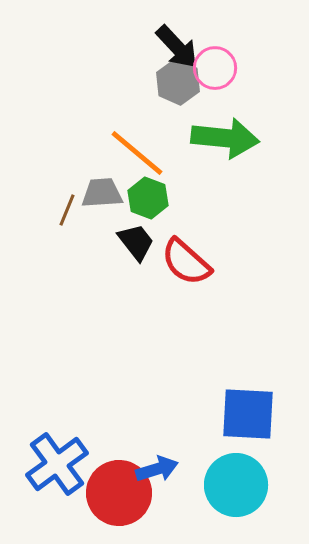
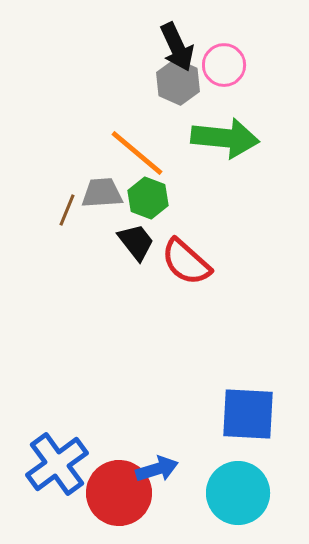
black arrow: rotated 18 degrees clockwise
pink circle: moved 9 px right, 3 px up
cyan circle: moved 2 px right, 8 px down
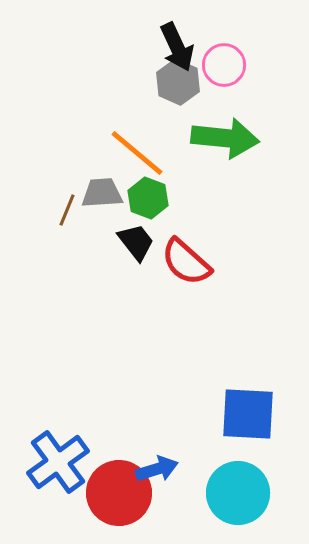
blue cross: moved 1 px right, 2 px up
